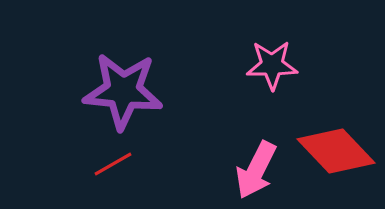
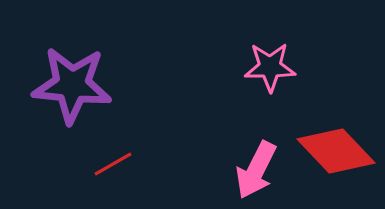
pink star: moved 2 px left, 2 px down
purple star: moved 51 px left, 6 px up
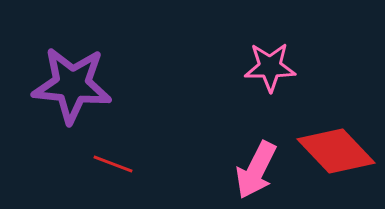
red line: rotated 51 degrees clockwise
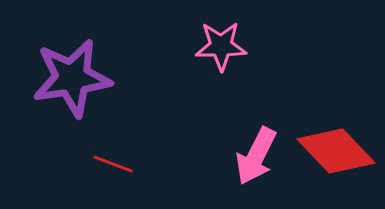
pink star: moved 49 px left, 21 px up
purple star: moved 7 px up; rotated 14 degrees counterclockwise
pink arrow: moved 14 px up
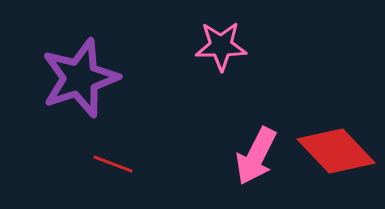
purple star: moved 8 px right; rotated 10 degrees counterclockwise
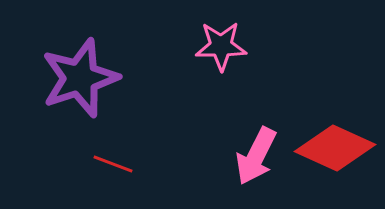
red diamond: moved 1 px left, 3 px up; rotated 22 degrees counterclockwise
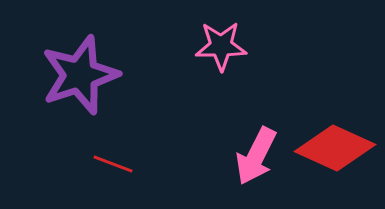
purple star: moved 3 px up
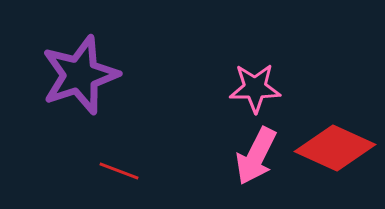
pink star: moved 34 px right, 42 px down
red line: moved 6 px right, 7 px down
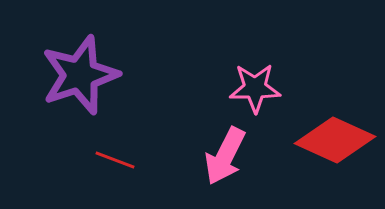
red diamond: moved 8 px up
pink arrow: moved 31 px left
red line: moved 4 px left, 11 px up
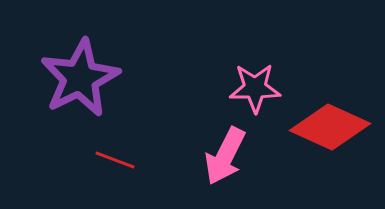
purple star: moved 3 px down; rotated 8 degrees counterclockwise
red diamond: moved 5 px left, 13 px up
